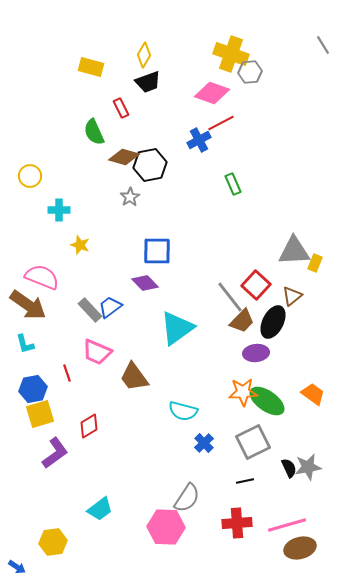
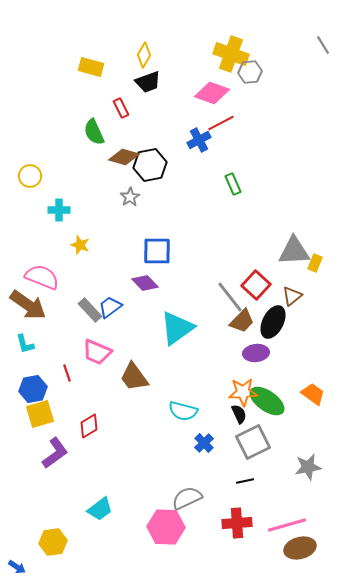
black semicircle at (289, 468): moved 50 px left, 54 px up
gray semicircle at (187, 498): rotated 148 degrees counterclockwise
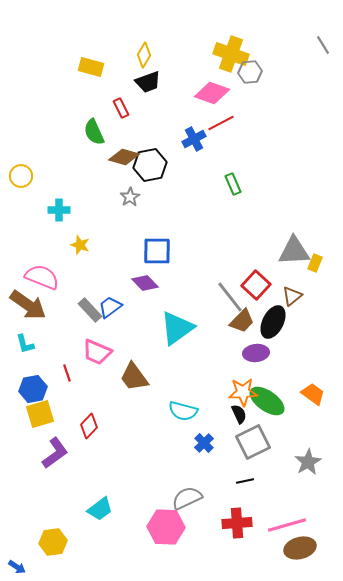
blue cross at (199, 140): moved 5 px left, 1 px up
yellow circle at (30, 176): moved 9 px left
red diamond at (89, 426): rotated 15 degrees counterclockwise
gray star at (308, 467): moved 5 px up; rotated 20 degrees counterclockwise
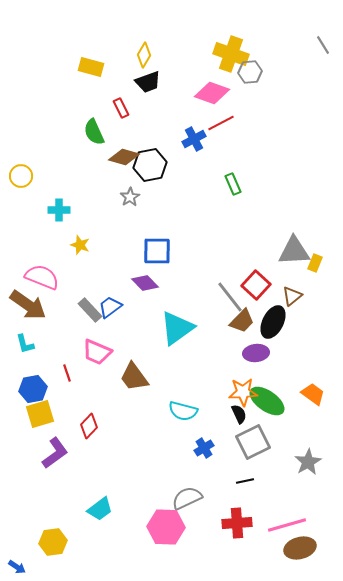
blue cross at (204, 443): moved 5 px down; rotated 12 degrees clockwise
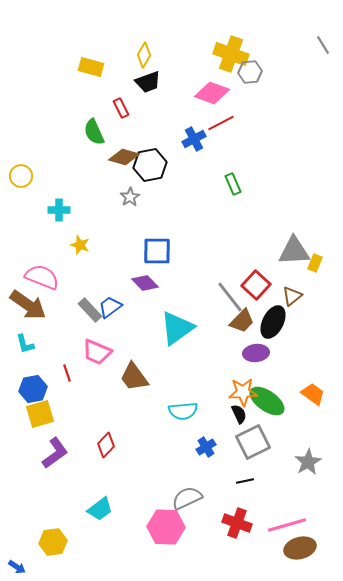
cyan semicircle at (183, 411): rotated 20 degrees counterclockwise
red diamond at (89, 426): moved 17 px right, 19 px down
blue cross at (204, 448): moved 2 px right, 1 px up
red cross at (237, 523): rotated 24 degrees clockwise
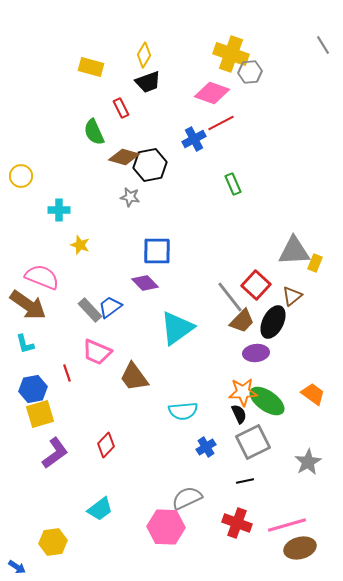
gray star at (130, 197): rotated 30 degrees counterclockwise
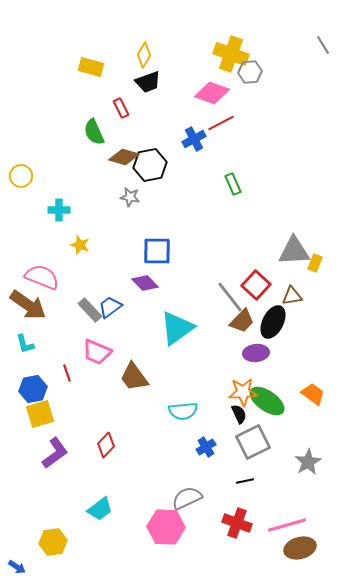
brown triangle at (292, 296): rotated 30 degrees clockwise
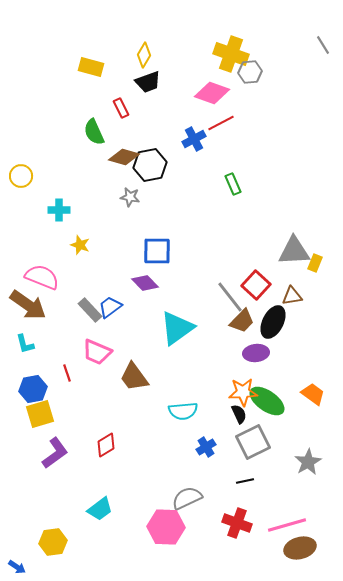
red diamond at (106, 445): rotated 15 degrees clockwise
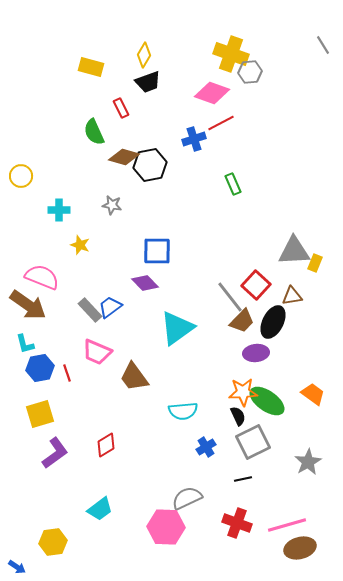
blue cross at (194, 139): rotated 10 degrees clockwise
gray star at (130, 197): moved 18 px left, 8 px down
blue hexagon at (33, 389): moved 7 px right, 21 px up
black semicircle at (239, 414): moved 1 px left, 2 px down
black line at (245, 481): moved 2 px left, 2 px up
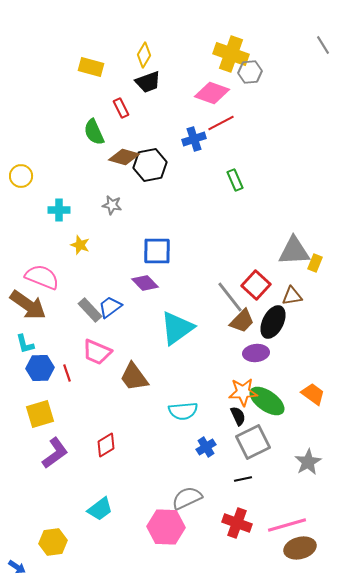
green rectangle at (233, 184): moved 2 px right, 4 px up
blue hexagon at (40, 368): rotated 8 degrees clockwise
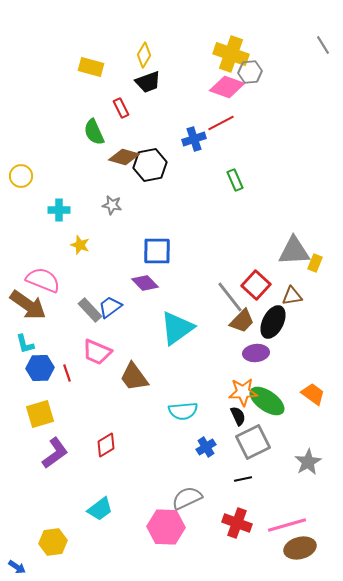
pink diamond at (212, 93): moved 15 px right, 6 px up
pink semicircle at (42, 277): moved 1 px right, 3 px down
